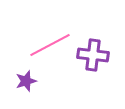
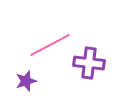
purple cross: moved 4 px left, 8 px down
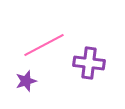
pink line: moved 6 px left
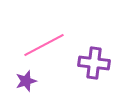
purple cross: moved 5 px right
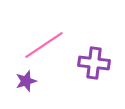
pink line: rotated 6 degrees counterclockwise
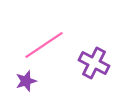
purple cross: rotated 20 degrees clockwise
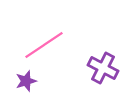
purple cross: moved 9 px right, 5 px down
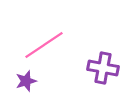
purple cross: rotated 16 degrees counterclockwise
